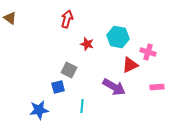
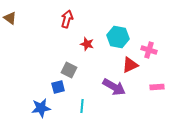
pink cross: moved 1 px right, 2 px up
blue star: moved 2 px right, 2 px up
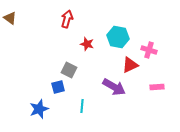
blue star: moved 2 px left, 1 px down; rotated 12 degrees counterclockwise
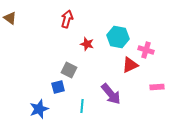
pink cross: moved 3 px left
purple arrow: moved 3 px left, 7 px down; rotated 20 degrees clockwise
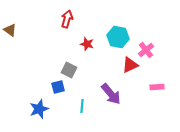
brown triangle: moved 12 px down
pink cross: rotated 35 degrees clockwise
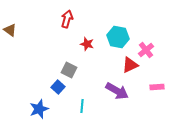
blue square: rotated 32 degrees counterclockwise
purple arrow: moved 6 px right, 3 px up; rotated 20 degrees counterclockwise
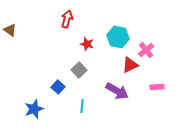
gray square: moved 10 px right; rotated 21 degrees clockwise
blue star: moved 5 px left
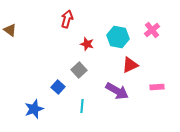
pink cross: moved 6 px right, 20 px up
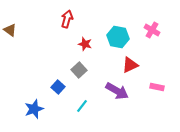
pink cross: rotated 21 degrees counterclockwise
red star: moved 2 px left
pink rectangle: rotated 16 degrees clockwise
cyan line: rotated 32 degrees clockwise
